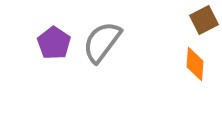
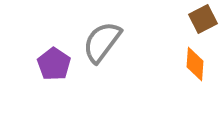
brown square: moved 1 px left, 1 px up
purple pentagon: moved 21 px down
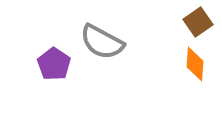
brown square: moved 5 px left, 3 px down; rotated 8 degrees counterclockwise
gray semicircle: rotated 99 degrees counterclockwise
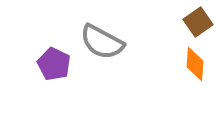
purple pentagon: rotated 8 degrees counterclockwise
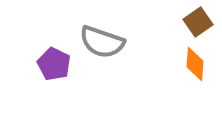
gray semicircle: rotated 9 degrees counterclockwise
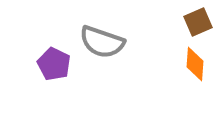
brown square: rotated 12 degrees clockwise
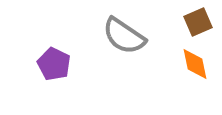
gray semicircle: moved 22 px right, 6 px up; rotated 15 degrees clockwise
orange diamond: rotated 16 degrees counterclockwise
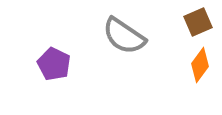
orange diamond: moved 5 px right, 1 px down; rotated 48 degrees clockwise
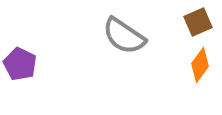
purple pentagon: moved 34 px left
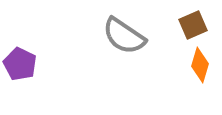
brown square: moved 5 px left, 3 px down
orange diamond: rotated 20 degrees counterclockwise
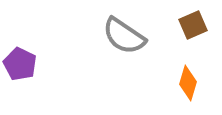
orange diamond: moved 12 px left, 18 px down
